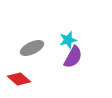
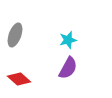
gray ellipse: moved 17 px left, 13 px up; rotated 45 degrees counterclockwise
purple semicircle: moved 5 px left, 11 px down
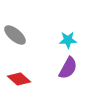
gray ellipse: rotated 70 degrees counterclockwise
cyan star: rotated 12 degrees clockwise
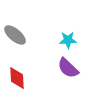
purple semicircle: rotated 105 degrees clockwise
red diamond: moved 2 px left, 1 px up; rotated 45 degrees clockwise
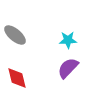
purple semicircle: rotated 90 degrees clockwise
red diamond: rotated 10 degrees counterclockwise
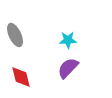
gray ellipse: rotated 25 degrees clockwise
red diamond: moved 4 px right, 1 px up
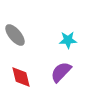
gray ellipse: rotated 15 degrees counterclockwise
purple semicircle: moved 7 px left, 4 px down
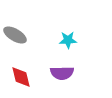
gray ellipse: rotated 20 degrees counterclockwise
purple semicircle: moved 1 px right, 1 px down; rotated 135 degrees counterclockwise
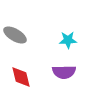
purple semicircle: moved 2 px right, 1 px up
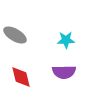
cyan star: moved 2 px left
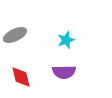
gray ellipse: rotated 55 degrees counterclockwise
cyan star: rotated 18 degrees counterclockwise
